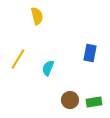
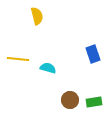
blue rectangle: moved 3 px right, 1 px down; rotated 30 degrees counterclockwise
yellow line: rotated 65 degrees clockwise
cyan semicircle: rotated 84 degrees clockwise
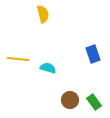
yellow semicircle: moved 6 px right, 2 px up
green rectangle: rotated 63 degrees clockwise
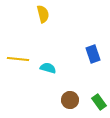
green rectangle: moved 5 px right
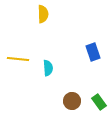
yellow semicircle: rotated 12 degrees clockwise
blue rectangle: moved 2 px up
cyan semicircle: rotated 70 degrees clockwise
brown circle: moved 2 px right, 1 px down
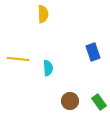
brown circle: moved 2 px left
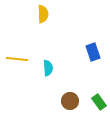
yellow line: moved 1 px left
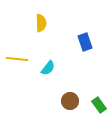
yellow semicircle: moved 2 px left, 9 px down
blue rectangle: moved 8 px left, 10 px up
cyan semicircle: rotated 42 degrees clockwise
green rectangle: moved 3 px down
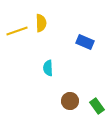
blue rectangle: rotated 48 degrees counterclockwise
yellow line: moved 28 px up; rotated 25 degrees counterclockwise
cyan semicircle: rotated 140 degrees clockwise
green rectangle: moved 2 px left, 1 px down
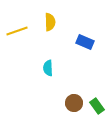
yellow semicircle: moved 9 px right, 1 px up
brown circle: moved 4 px right, 2 px down
